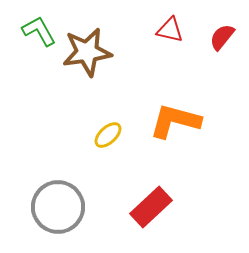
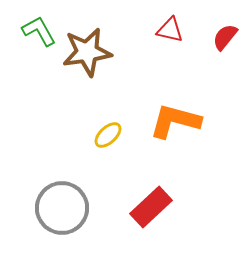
red semicircle: moved 3 px right
gray circle: moved 4 px right, 1 px down
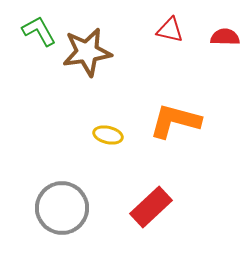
red semicircle: rotated 52 degrees clockwise
yellow ellipse: rotated 56 degrees clockwise
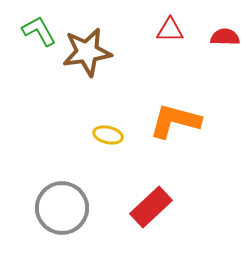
red triangle: rotated 12 degrees counterclockwise
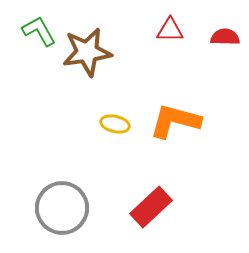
yellow ellipse: moved 7 px right, 11 px up
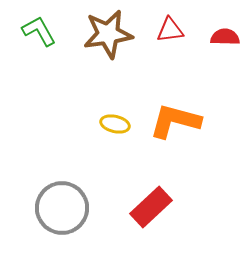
red triangle: rotated 8 degrees counterclockwise
brown star: moved 21 px right, 18 px up
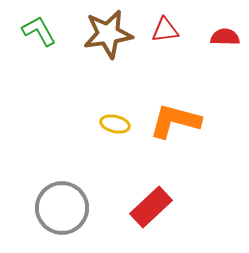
red triangle: moved 5 px left
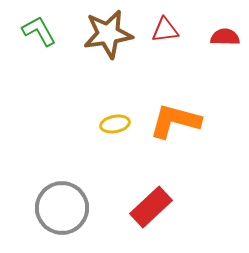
yellow ellipse: rotated 24 degrees counterclockwise
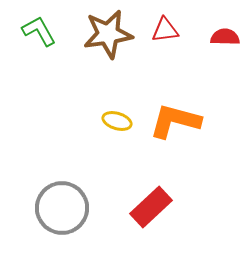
yellow ellipse: moved 2 px right, 3 px up; rotated 28 degrees clockwise
